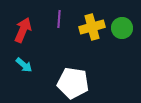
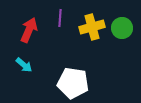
purple line: moved 1 px right, 1 px up
red arrow: moved 6 px right
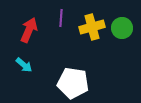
purple line: moved 1 px right
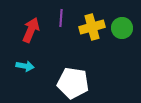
red arrow: moved 2 px right
cyan arrow: moved 1 px right, 1 px down; rotated 30 degrees counterclockwise
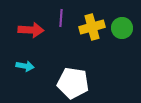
red arrow: rotated 70 degrees clockwise
